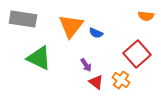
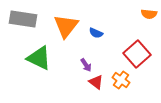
orange semicircle: moved 3 px right, 2 px up
orange triangle: moved 5 px left
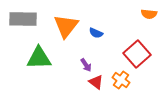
gray rectangle: rotated 8 degrees counterclockwise
green triangle: rotated 28 degrees counterclockwise
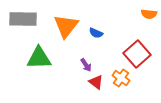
orange cross: moved 2 px up
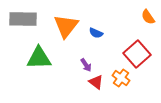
orange semicircle: moved 1 px left, 3 px down; rotated 49 degrees clockwise
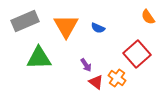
gray rectangle: moved 2 px right, 2 px down; rotated 24 degrees counterclockwise
orange triangle: rotated 8 degrees counterclockwise
blue semicircle: moved 2 px right, 5 px up
orange cross: moved 4 px left
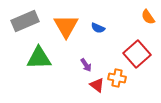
orange cross: rotated 24 degrees counterclockwise
red triangle: moved 1 px right, 3 px down
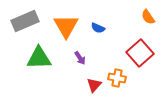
red square: moved 3 px right, 1 px up
purple arrow: moved 6 px left, 7 px up
red triangle: moved 3 px left; rotated 35 degrees clockwise
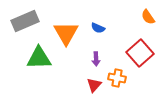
orange triangle: moved 7 px down
purple arrow: moved 16 px right, 1 px down; rotated 32 degrees clockwise
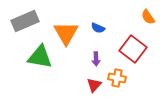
red square: moved 7 px left, 4 px up; rotated 12 degrees counterclockwise
green triangle: moved 1 px right, 1 px up; rotated 12 degrees clockwise
